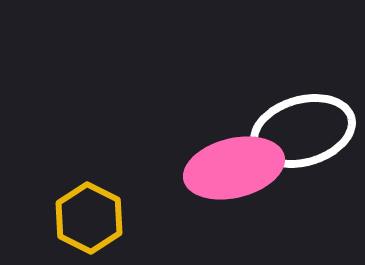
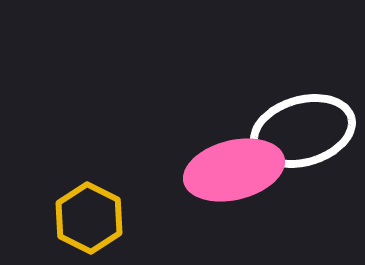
pink ellipse: moved 2 px down
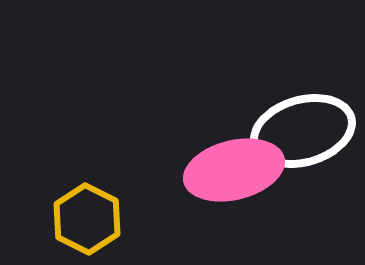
yellow hexagon: moved 2 px left, 1 px down
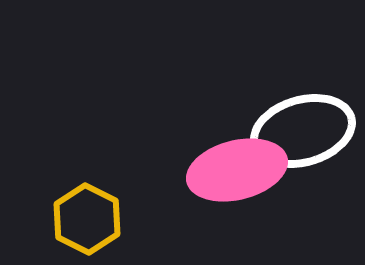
pink ellipse: moved 3 px right
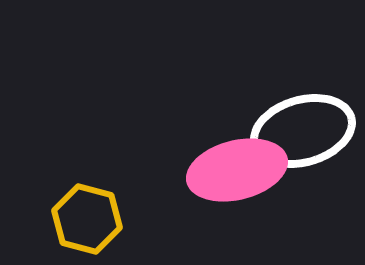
yellow hexagon: rotated 12 degrees counterclockwise
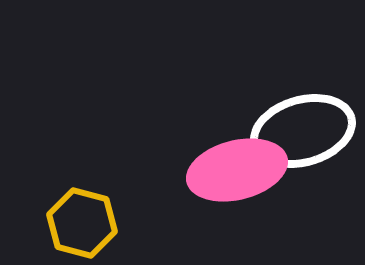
yellow hexagon: moved 5 px left, 4 px down
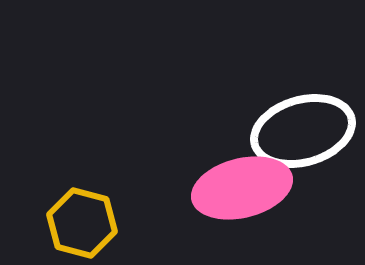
pink ellipse: moved 5 px right, 18 px down
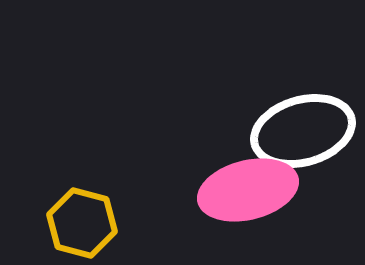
pink ellipse: moved 6 px right, 2 px down
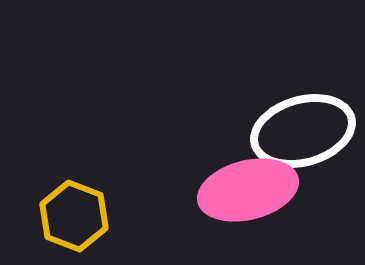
yellow hexagon: moved 8 px left, 7 px up; rotated 6 degrees clockwise
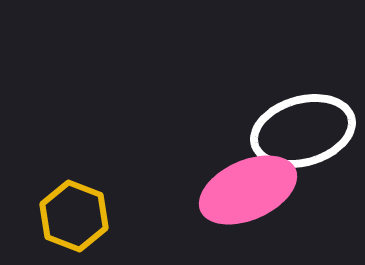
pink ellipse: rotated 10 degrees counterclockwise
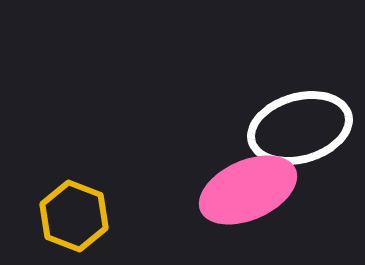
white ellipse: moved 3 px left, 3 px up
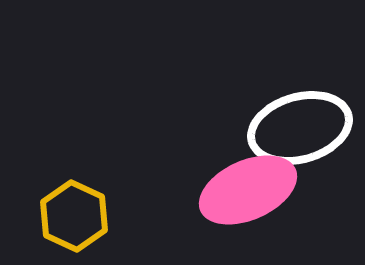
yellow hexagon: rotated 4 degrees clockwise
